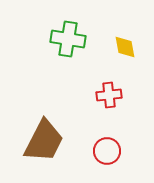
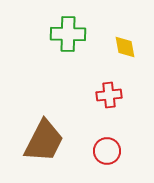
green cross: moved 5 px up; rotated 8 degrees counterclockwise
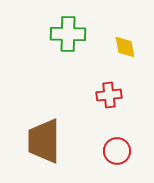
brown trapezoid: rotated 153 degrees clockwise
red circle: moved 10 px right
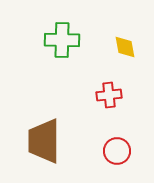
green cross: moved 6 px left, 6 px down
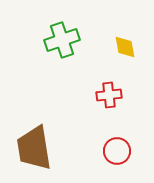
green cross: rotated 20 degrees counterclockwise
brown trapezoid: moved 10 px left, 7 px down; rotated 9 degrees counterclockwise
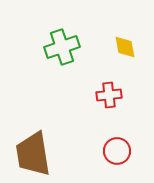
green cross: moved 7 px down
brown trapezoid: moved 1 px left, 6 px down
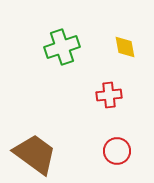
brown trapezoid: moved 2 px right; rotated 135 degrees clockwise
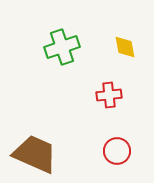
brown trapezoid: rotated 12 degrees counterclockwise
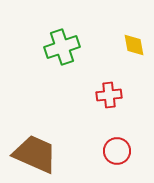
yellow diamond: moved 9 px right, 2 px up
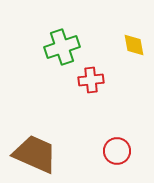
red cross: moved 18 px left, 15 px up
